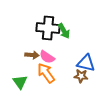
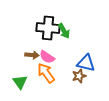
brown star: moved 2 px left; rotated 24 degrees counterclockwise
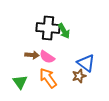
blue triangle: rotated 24 degrees clockwise
orange arrow: moved 2 px right, 5 px down
